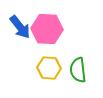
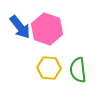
pink hexagon: rotated 16 degrees clockwise
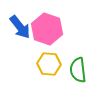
yellow hexagon: moved 4 px up
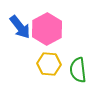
pink hexagon: rotated 12 degrees clockwise
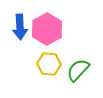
blue arrow: rotated 35 degrees clockwise
green semicircle: rotated 50 degrees clockwise
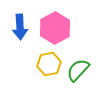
pink hexagon: moved 8 px right, 1 px up
yellow hexagon: rotated 15 degrees counterclockwise
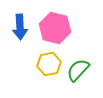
pink hexagon: rotated 16 degrees counterclockwise
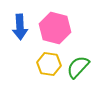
yellow hexagon: rotated 20 degrees clockwise
green semicircle: moved 3 px up
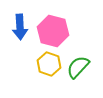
pink hexagon: moved 2 px left, 3 px down
yellow hexagon: rotated 10 degrees clockwise
